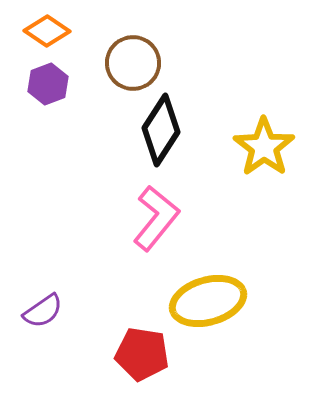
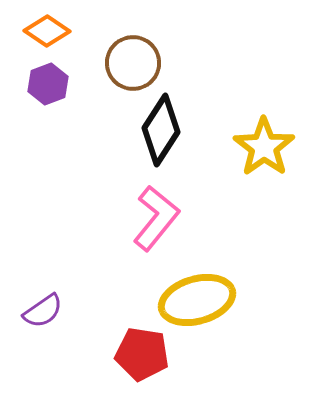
yellow ellipse: moved 11 px left, 1 px up
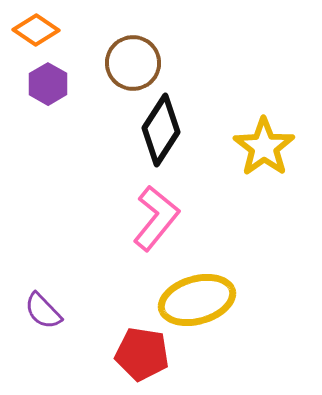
orange diamond: moved 11 px left, 1 px up
purple hexagon: rotated 9 degrees counterclockwise
purple semicircle: rotated 81 degrees clockwise
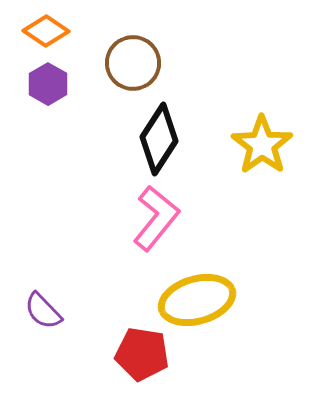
orange diamond: moved 10 px right, 1 px down
black diamond: moved 2 px left, 9 px down
yellow star: moved 2 px left, 2 px up
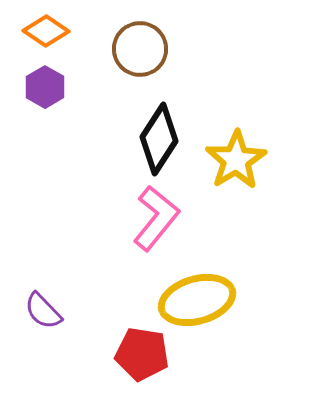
brown circle: moved 7 px right, 14 px up
purple hexagon: moved 3 px left, 3 px down
yellow star: moved 26 px left, 15 px down; rotated 4 degrees clockwise
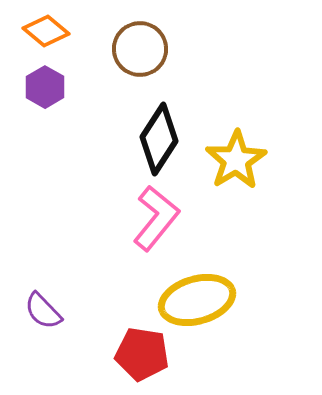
orange diamond: rotated 6 degrees clockwise
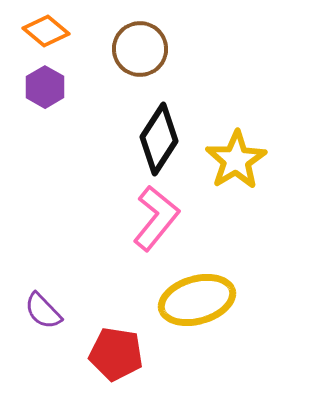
red pentagon: moved 26 px left
